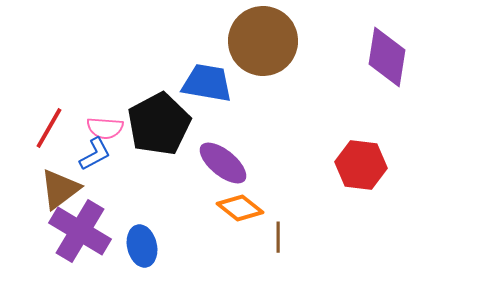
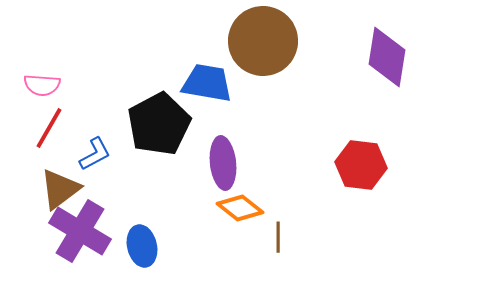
pink semicircle: moved 63 px left, 43 px up
purple ellipse: rotated 45 degrees clockwise
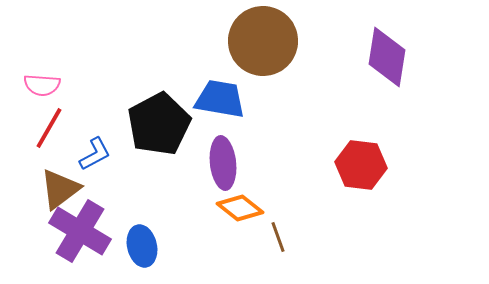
blue trapezoid: moved 13 px right, 16 px down
brown line: rotated 20 degrees counterclockwise
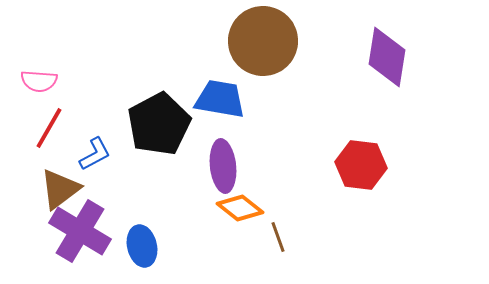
pink semicircle: moved 3 px left, 4 px up
purple ellipse: moved 3 px down
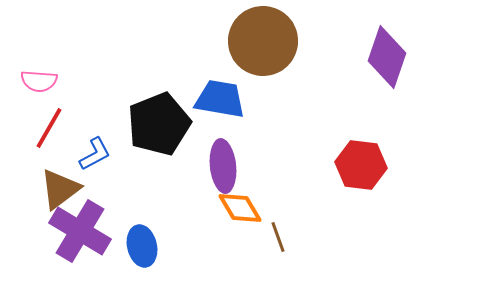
purple diamond: rotated 10 degrees clockwise
black pentagon: rotated 6 degrees clockwise
orange diamond: rotated 21 degrees clockwise
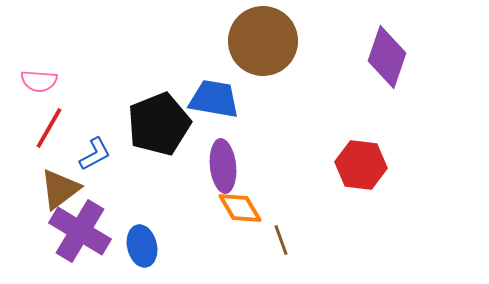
blue trapezoid: moved 6 px left
brown line: moved 3 px right, 3 px down
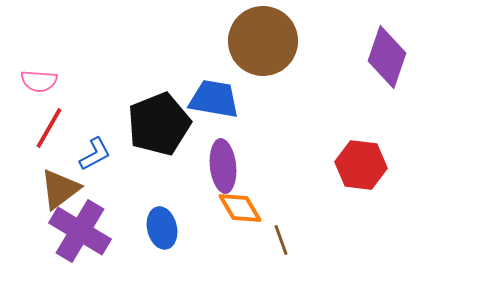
blue ellipse: moved 20 px right, 18 px up
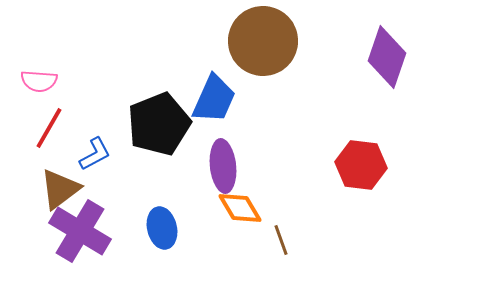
blue trapezoid: rotated 104 degrees clockwise
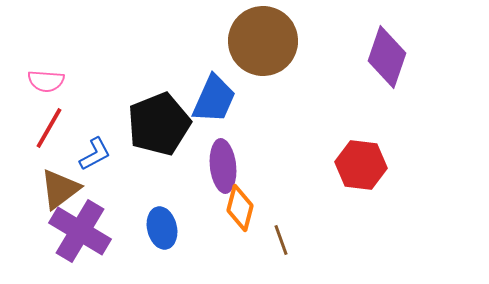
pink semicircle: moved 7 px right
orange diamond: rotated 45 degrees clockwise
